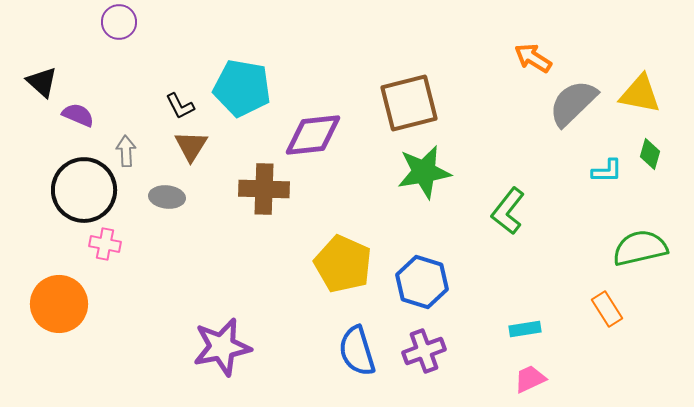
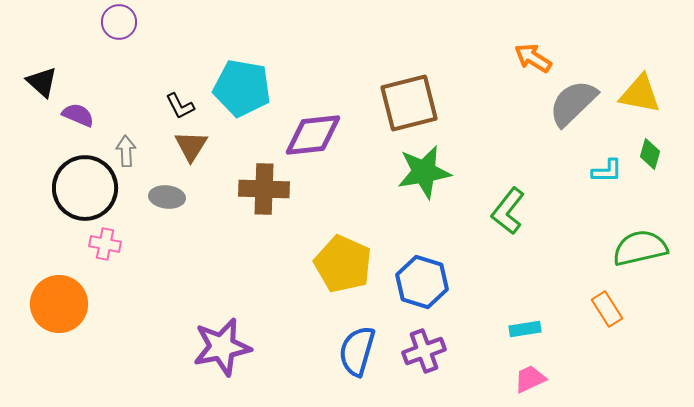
black circle: moved 1 px right, 2 px up
blue semicircle: rotated 33 degrees clockwise
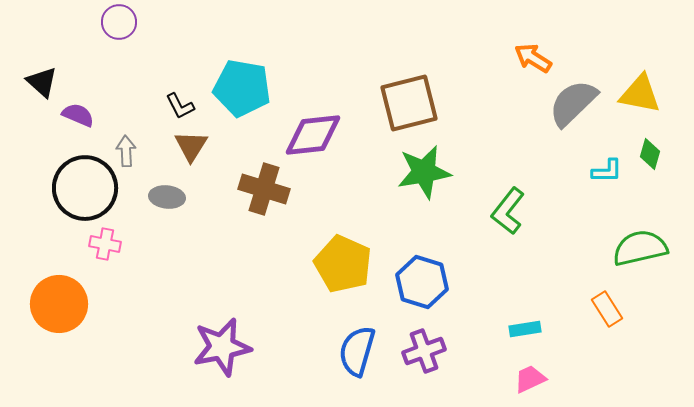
brown cross: rotated 15 degrees clockwise
